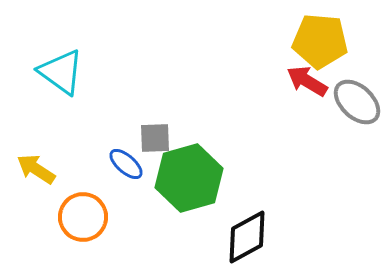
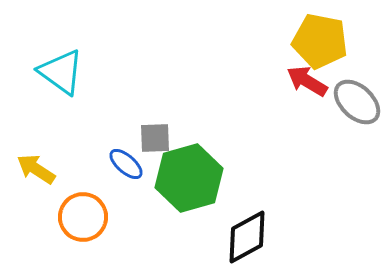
yellow pentagon: rotated 6 degrees clockwise
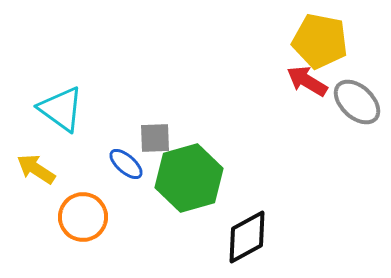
cyan triangle: moved 37 px down
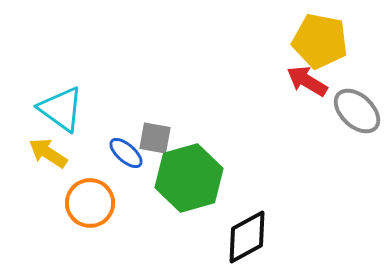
gray ellipse: moved 9 px down
gray square: rotated 12 degrees clockwise
blue ellipse: moved 11 px up
yellow arrow: moved 12 px right, 16 px up
orange circle: moved 7 px right, 14 px up
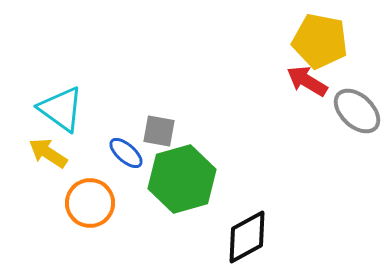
gray square: moved 4 px right, 7 px up
green hexagon: moved 7 px left, 1 px down
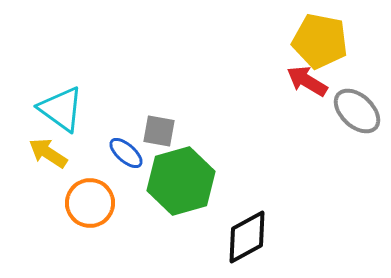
green hexagon: moved 1 px left, 2 px down
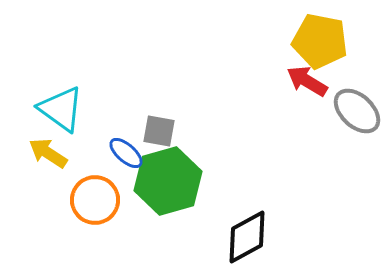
green hexagon: moved 13 px left
orange circle: moved 5 px right, 3 px up
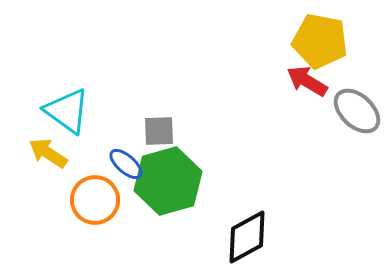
cyan triangle: moved 6 px right, 2 px down
gray square: rotated 12 degrees counterclockwise
blue ellipse: moved 11 px down
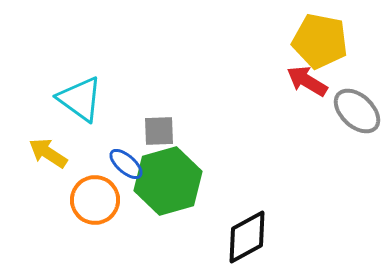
cyan triangle: moved 13 px right, 12 px up
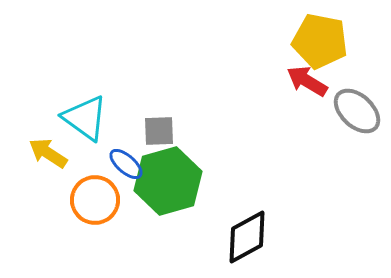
cyan triangle: moved 5 px right, 19 px down
